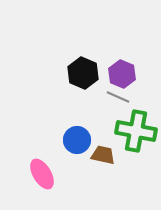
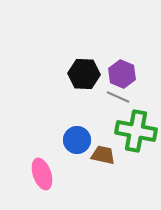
black hexagon: moved 1 px right, 1 px down; rotated 20 degrees counterclockwise
pink ellipse: rotated 12 degrees clockwise
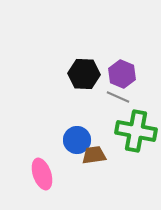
brown trapezoid: moved 9 px left; rotated 20 degrees counterclockwise
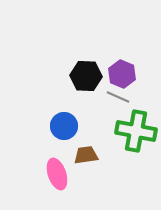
black hexagon: moved 2 px right, 2 px down
blue circle: moved 13 px left, 14 px up
brown trapezoid: moved 8 px left
pink ellipse: moved 15 px right
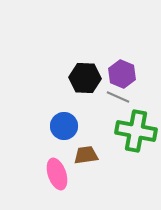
black hexagon: moved 1 px left, 2 px down
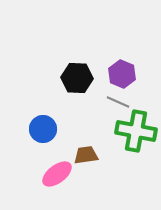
black hexagon: moved 8 px left
gray line: moved 5 px down
blue circle: moved 21 px left, 3 px down
pink ellipse: rotated 72 degrees clockwise
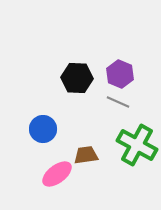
purple hexagon: moved 2 px left
green cross: moved 1 px right, 14 px down; rotated 18 degrees clockwise
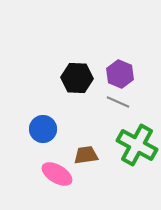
pink ellipse: rotated 68 degrees clockwise
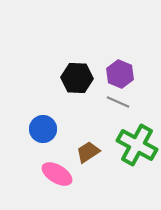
brown trapezoid: moved 2 px right, 3 px up; rotated 25 degrees counterclockwise
